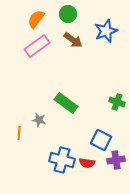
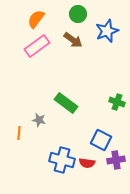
green circle: moved 10 px right
blue star: moved 1 px right
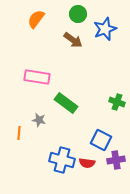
blue star: moved 2 px left, 2 px up
pink rectangle: moved 31 px down; rotated 45 degrees clockwise
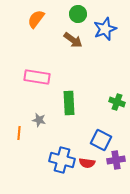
green rectangle: moved 3 px right; rotated 50 degrees clockwise
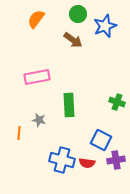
blue star: moved 3 px up
pink rectangle: rotated 20 degrees counterclockwise
green rectangle: moved 2 px down
